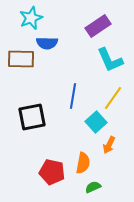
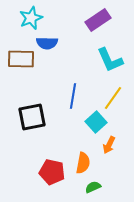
purple rectangle: moved 6 px up
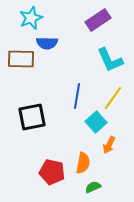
blue line: moved 4 px right
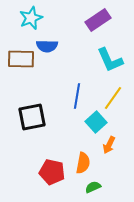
blue semicircle: moved 3 px down
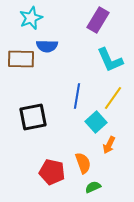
purple rectangle: rotated 25 degrees counterclockwise
black square: moved 1 px right
orange semicircle: rotated 30 degrees counterclockwise
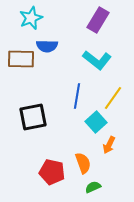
cyan L-shape: moved 13 px left; rotated 28 degrees counterclockwise
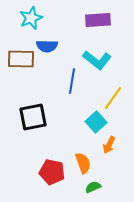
purple rectangle: rotated 55 degrees clockwise
blue line: moved 5 px left, 15 px up
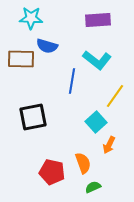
cyan star: rotated 25 degrees clockwise
blue semicircle: rotated 15 degrees clockwise
yellow line: moved 2 px right, 2 px up
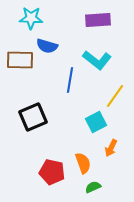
brown rectangle: moved 1 px left, 1 px down
blue line: moved 2 px left, 1 px up
black square: rotated 12 degrees counterclockwise
cyan square: rotated 15 degrees clockwise
orange arrow: moved 2 px right, 3 px down
